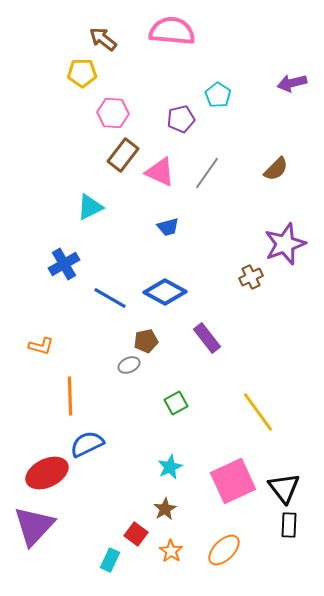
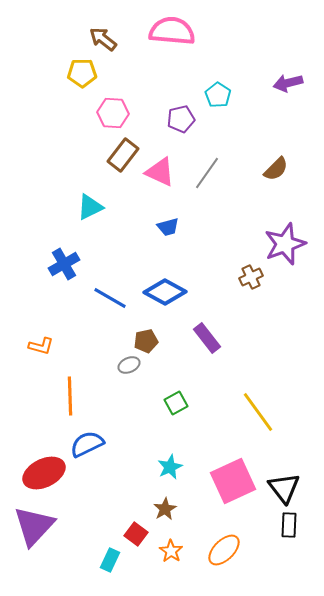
purple arrow: moved 4 px left
red ellipse: moved 3 px left
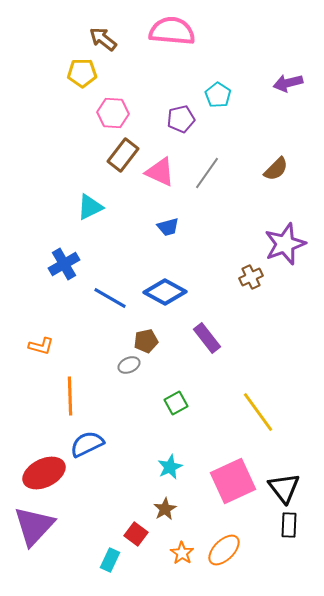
orange star: moved 11 px right, 2 px down
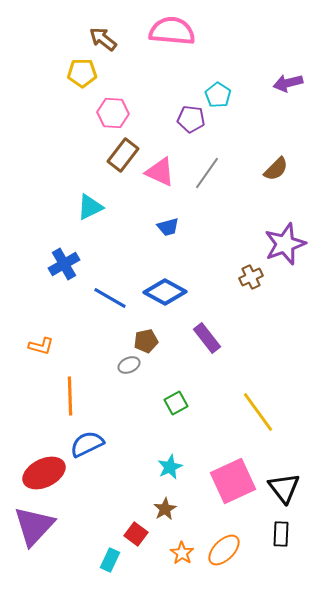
purple pentagon: moved 10 px right; rotated 20 degrees clockwise
black rectangle: moved 8 px left, 9 px down
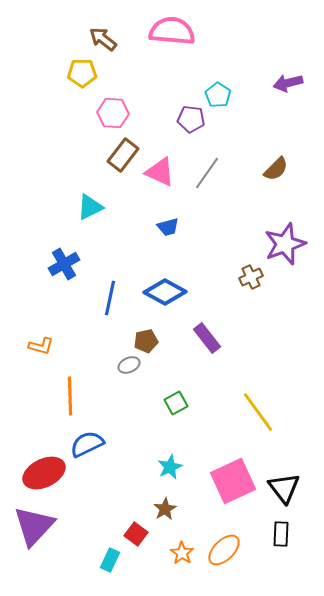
blue line: rotated 72 degrees clockwise
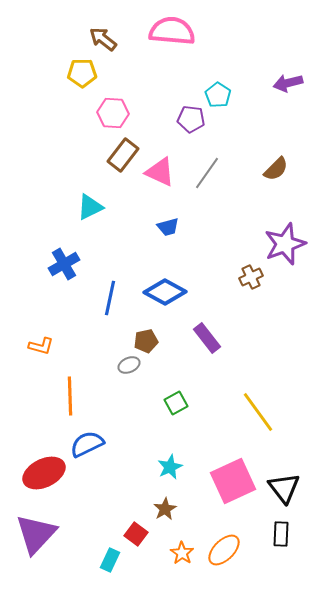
purple triangle: moved 2 px right, 8 px down
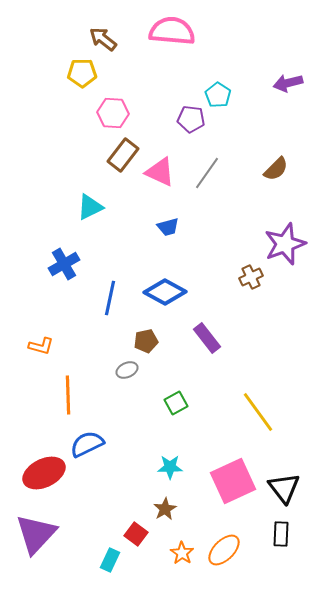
gray ellipse: moved 2 px left, 5 px down
orange line: moved 2 px left, 1 px up
cyan star: rotated 25 degrees clockwise
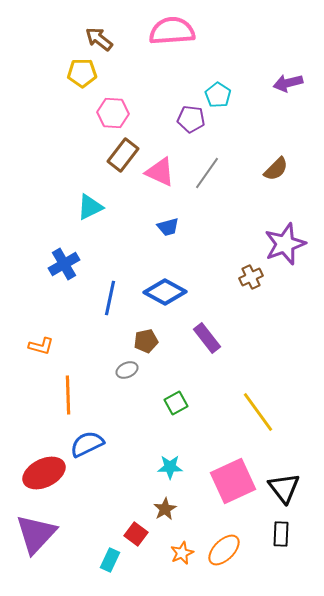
pink semicircle: rotated 9 degrees counterclockwise
brown arrow: moved 4 px left
orange star: rotated 15 degrees clockwise
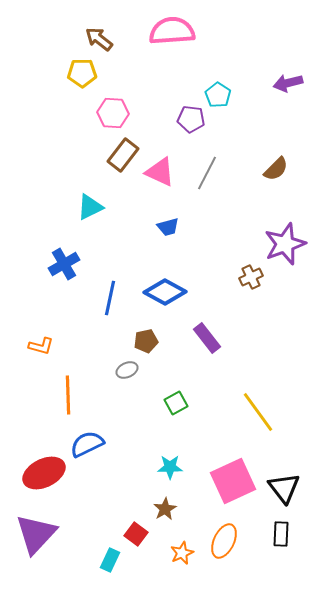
gray line: rotated 8 degrees counterclockwise
orange ellipse: moved 9 px up; rotated 20 degrees counterclockwise
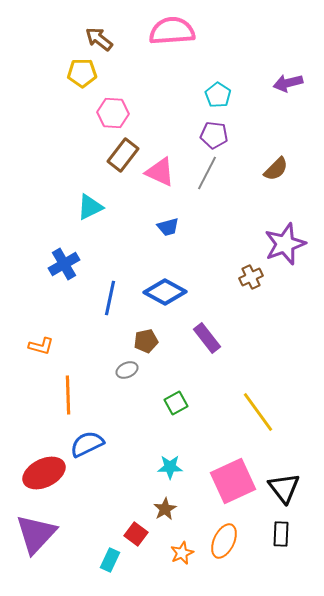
purple pentagon: moved 23 px right, 16 px down
